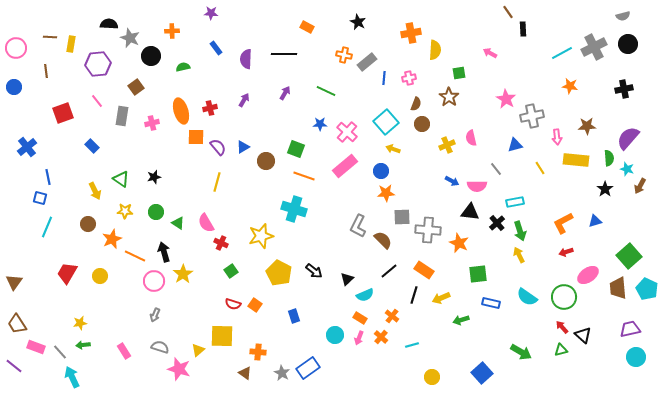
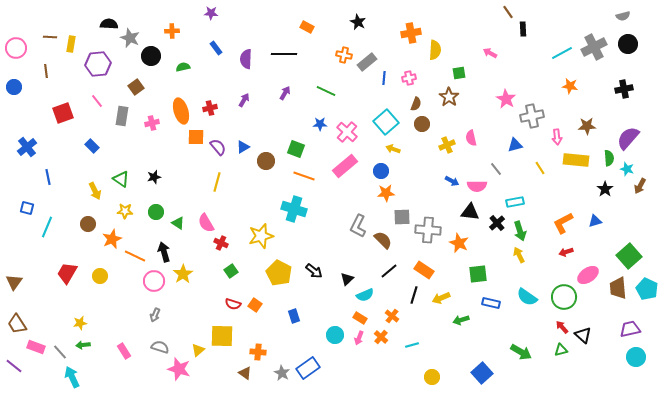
blue square at (40, 198): moved 13 px left, 10 px down
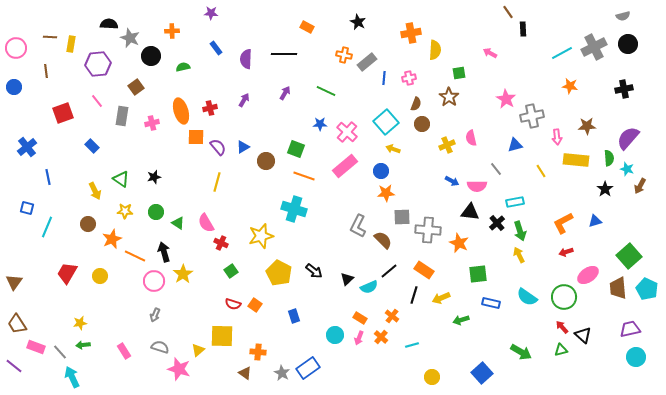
yellow line at (540, 168): moved 1 px right, 3 px down
cyan semicircle at (365, 295): moved 4 px right, 8 px up
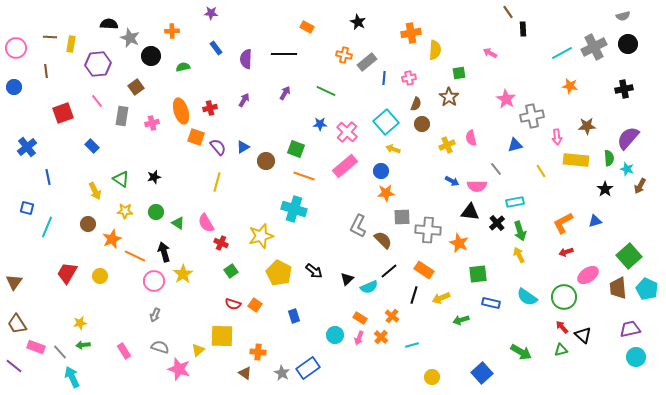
orange square at (196, 137): rotated 18 degrees clockwise
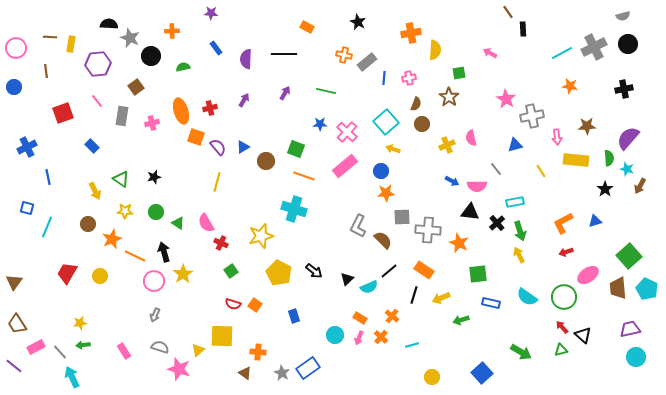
green line at (326, 91): rotated 12 degrees counterclockwise
blue cross at (27, 147): rotated 12 degrees clockwise
pink rectangle at (36, 347): rotated 48 degrees counterclockwise
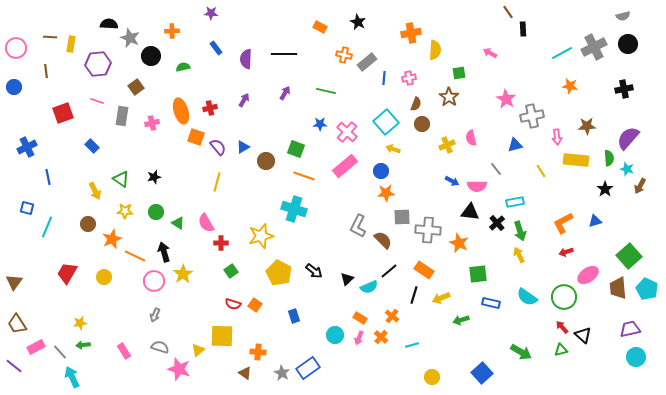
orange rectangle at (307, 27): moved 13 px right
pink line at (97, 101): rotated 32 degrees counterclockwise
red cross at (221, 243): rotated 24 degrees counterclockwise
yellow circle at (100, 276): moved 4 px right, 1 px down
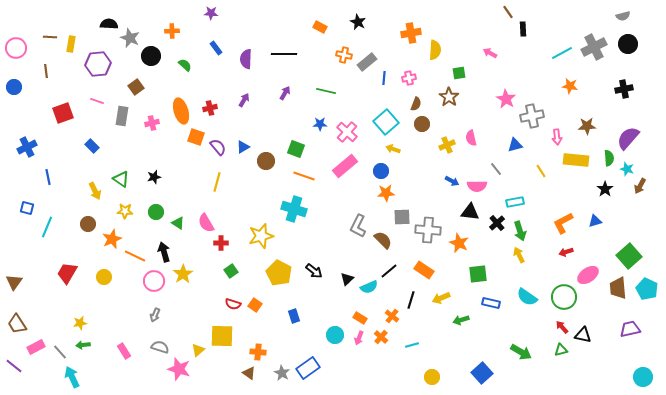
green semicircle at (183, 67): moved 2 px right, 2 px up; rotated 56 degrees clockwise
black line at (414, 295): moved 3 px left, 5 px down
black triangle at (583, 335): rotated 30 degrees counterclockwise
cyan circle at (636, 357): moved 7 px right, 20 px down
brown triangle at (245, 373): moved 4 px right
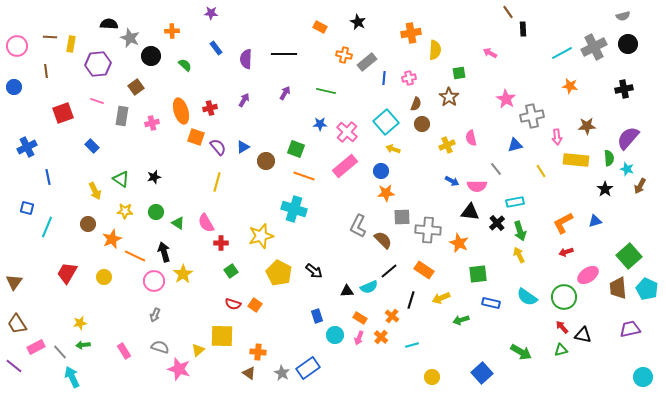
pink circle at (16, 48): moved 1 px right, 2 px up
black triangle at (347, 279): moved 12 px down; rotated 40 degrees clockwise
blue rectangle at (294, 316): moved 23 px right
